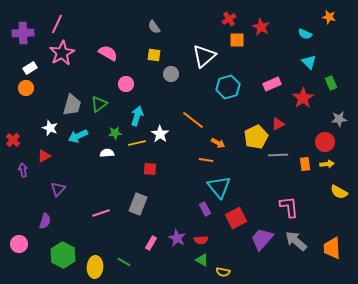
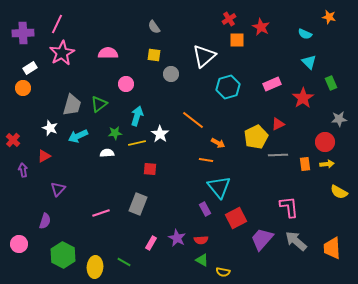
pink semicircle at (108, 53): rotated 30 degrees counterclockwise
orange circle at (26, 88): moved 3 px left
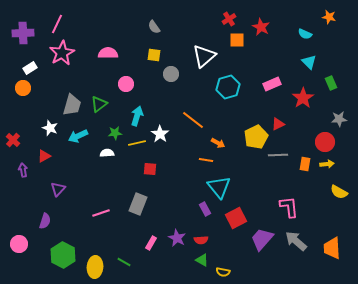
orange rectangle at (305, 164): rotated 16 degrees clockwise
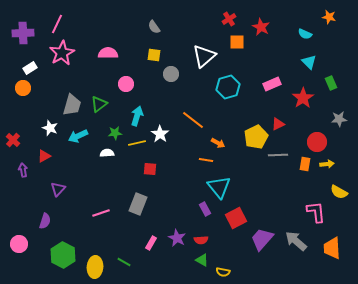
orange square at (237, 40): moved 2 px down
red circle at (325, 142): moved 8 px left
pink L-shape at (289, 207): moved 27 px right, 5 px down
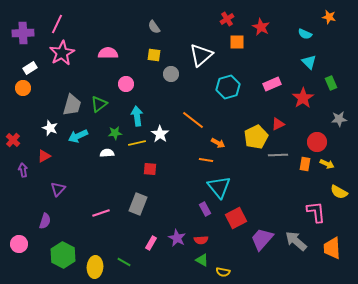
red cross at (229, 19): moved 2 px left
white triangle at (204, 56): moved 3 px left, 1 px up
cyan arrow at (137, 116): rotated 24 degrees counterclockwise
yellow arrow at (327, 164): rotated 32 degrees clockwise
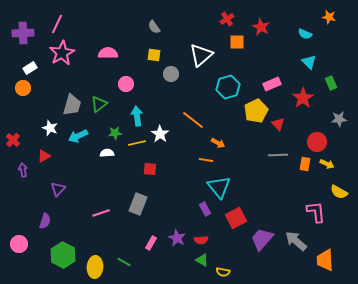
red triangle at (278, 124): rotated 48 degrees counterclockwise
yellow pentagon at (256, 137): moved 26 px up
orange trapezoid at (332, 248): moved 7 px left, 12 px down
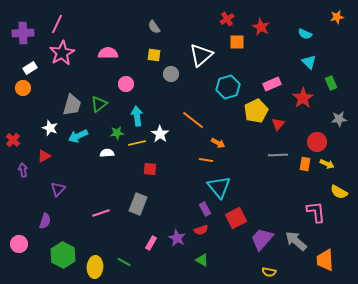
orange star at (329, 17): moved 8 px right; rotated 24 degrees counterclockwise
red triangle at (278, 124): rotated 24 degrees clockwise
green star at (115, 133): moved 2 px right
red semicircle at (201, 240): moved 10 px up; rotated 16 degrees counterclockwise
yellow semicircle at (223, 272): moved 46 px right
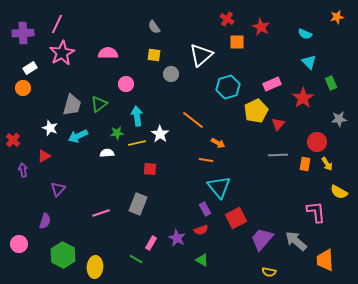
red cross at (227, 19): rotated 24 degrees counterclockwise
yellow arrow at (327, 164): rotated 32 degrees clockwise
green line at (124, 262): moved 12 px right, 3 px up
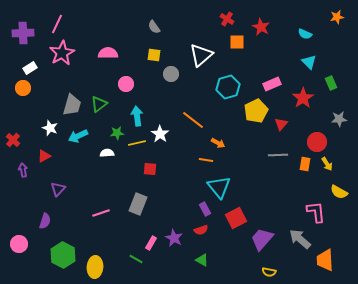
red triangle at (278, 124): moved 3 px right
purple star at (177, 238): moved 3 px left
gray arrow at (296, 241): moved 4 px right, 2 px up
